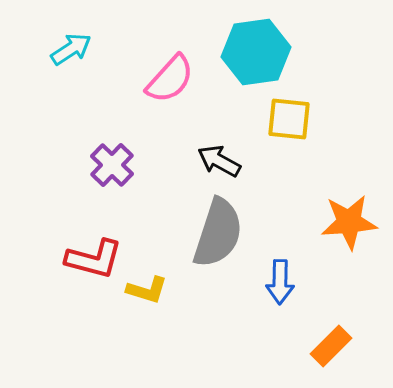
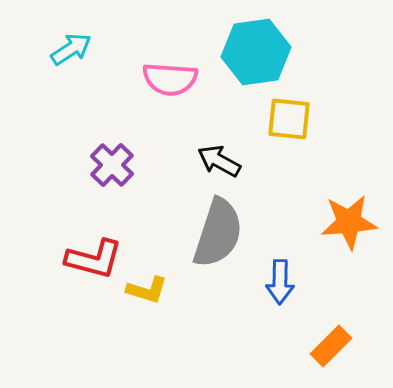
pink semicircle: rotated 52 degrees clockwise
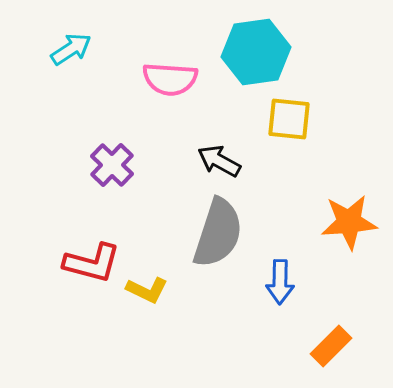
red L-shape: moved 2 px left, 4 px down
yellow L-shape: rotated 9 degrees clockwise
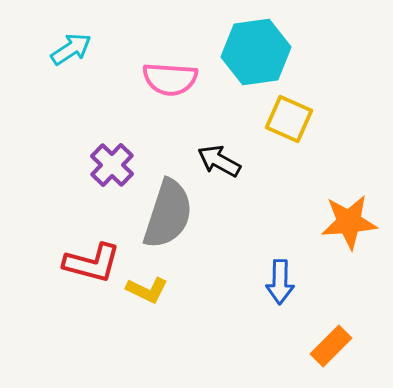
yellow square: rotated 18 degrees clockwise
gray semicircle: moved 50 px left, 19 px up
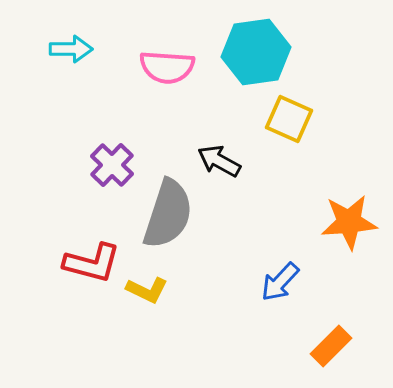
cyan arrow: rotated 33 degrees clockwise
pink semicircle: moved 3 px left, 12 px up
blue arrow: rotated 42 degrees clockwise
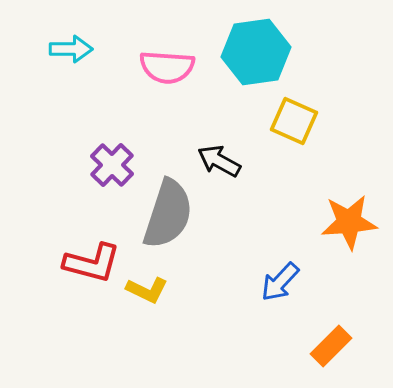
yellow square: moved 5 px right, 2 px down
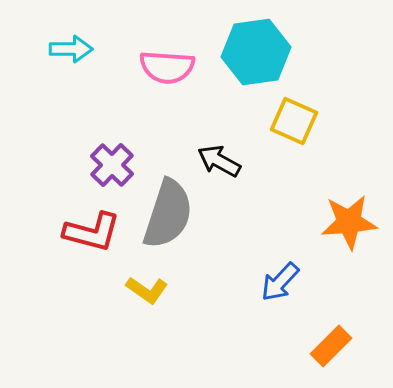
red L-shape: moved 31 px up
yellow L-shape: rotated 9 degrees clockwise
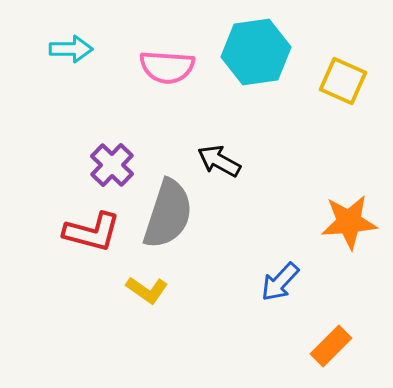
yellow square: moved 49 px right, 40 px up
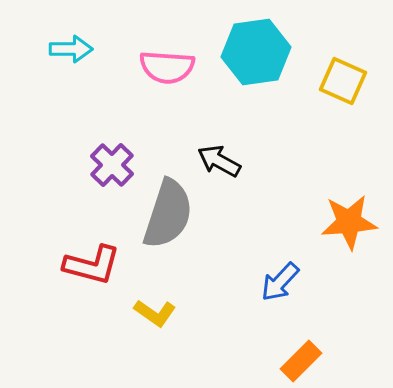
red L-shape: moved 33 px down
yellow L-shape: moved 8 px right, 23 px down
orange rectangle: moved 30 px left, 15 px down
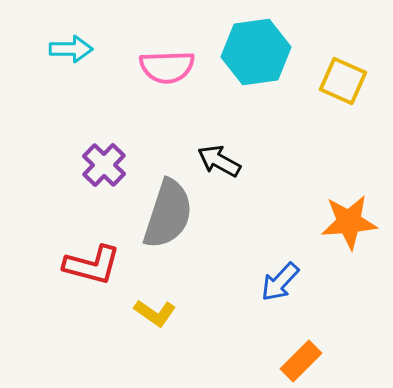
pink semicircle: rotated 6 degrees counterclockwise
purple cross: moved 8 px left
